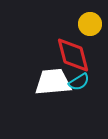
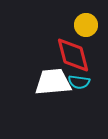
yellow circle: moved 4 px left, 1 px down
cyan semicircle: rotated 40 degrees clockwise
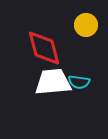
red diamond: moved 29 px left, 7 px up
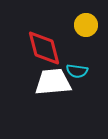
cyan semicircle: moved 2 px left, 11 px up
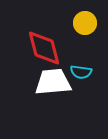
yellow circle: moved 1 px left, 2 px up
cyan semicircle: moved 4 px right, 1 px down
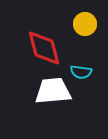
yellow circle: moved 1 px down
white trapezoid: moved 9 px down
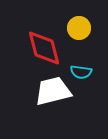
yellow circle: moved 6 px left, 4 px down
white trapezoid: rotated 9 degrees counterclockwise
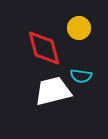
cyan semicircle: moved 4 px down
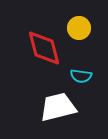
white trapezoid: moved 5 px right, 16 px down
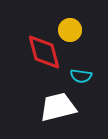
yellow circle: moved 9 px left, 2 px down
red diamond: moved 4 px down
